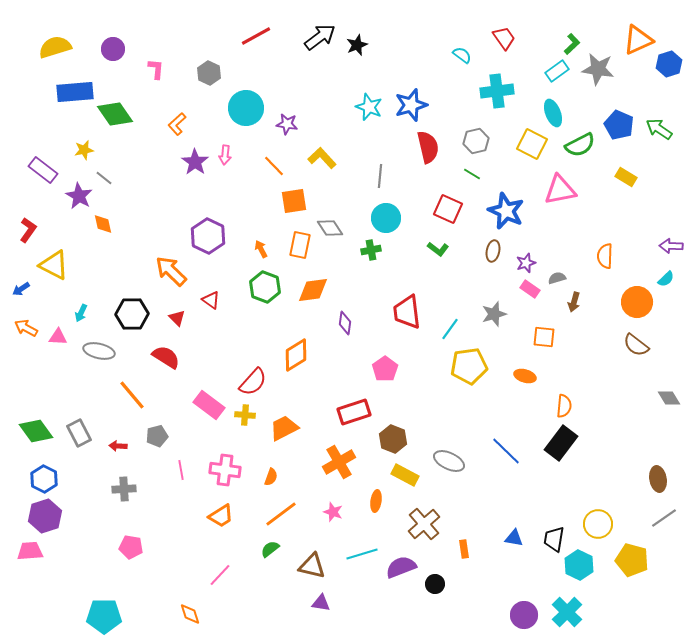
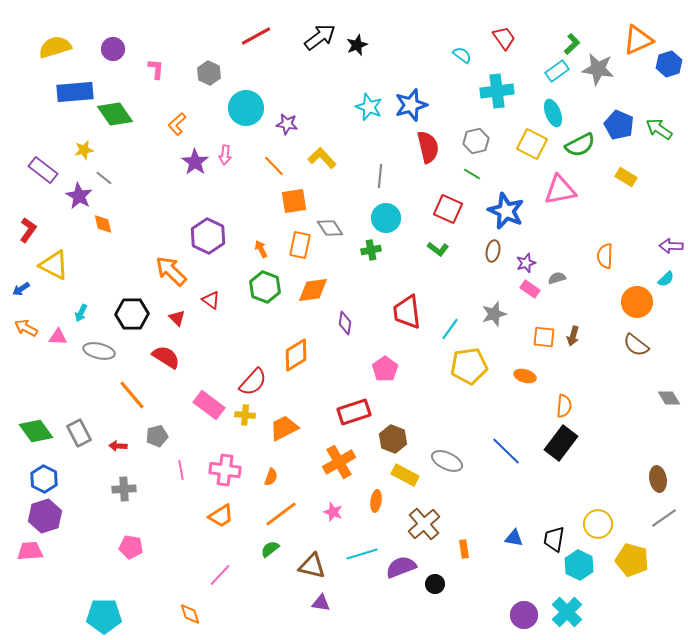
brown arrow at (574, 302): moved 1 px left, 34 px down
gray ellipse at (449, 461): moved 2 px left
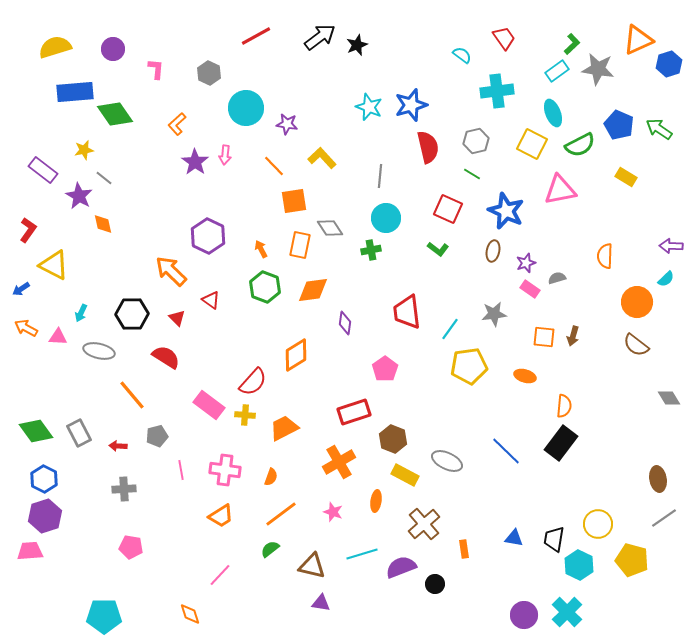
gray star at (494, 314): rotated 10 degrees clockwise
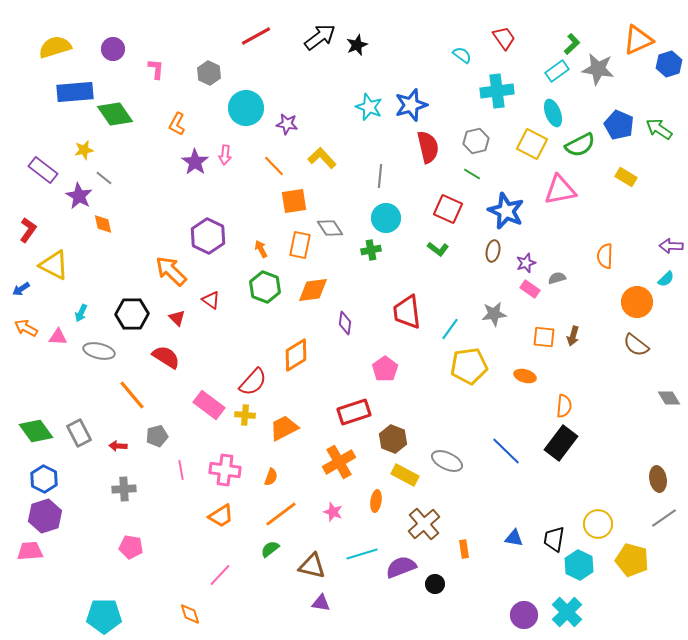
orange L-shape at (177, 124): rotated 20 degrees counterclockwise
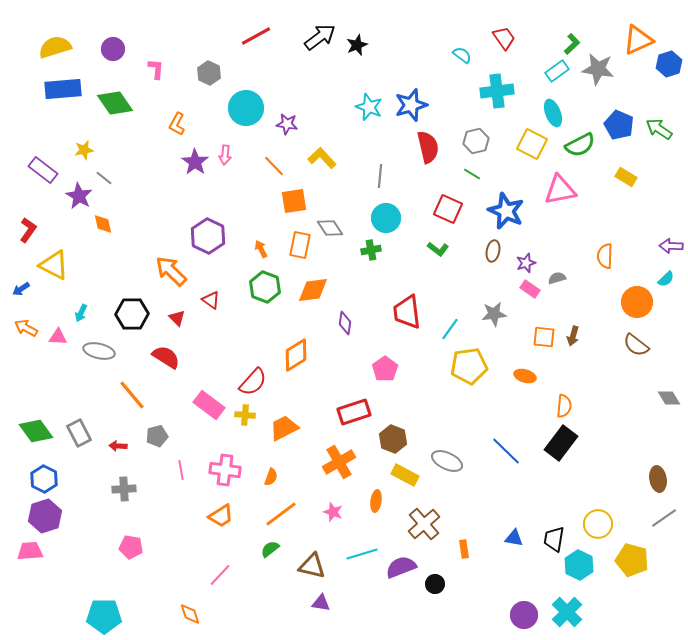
blue rectangle at (75, 92): moved 12 px left, 3 px up
green diamond at (115, 114): moved 11 px up
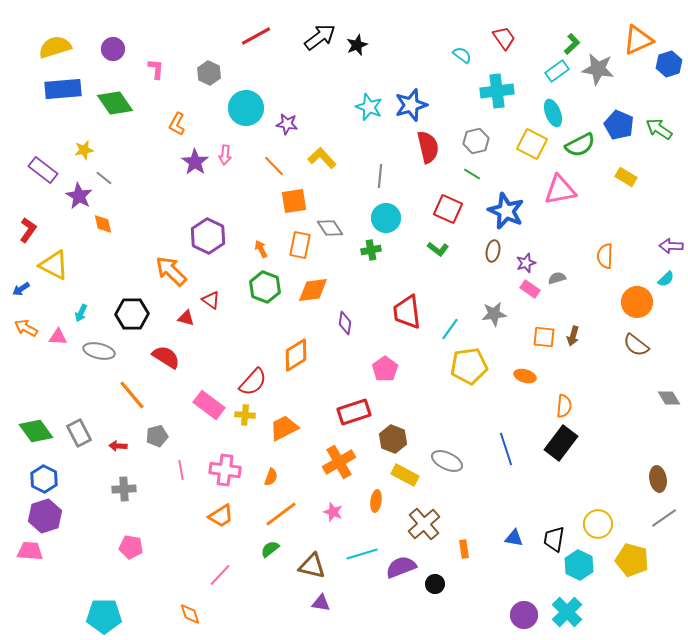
red triangle at (177, 318): moved 9 px right; rotated 30 degrees counterclockwise
blue line at (506, 451): moved 2 px up; rotated 28 degrees clockwise
pink trapezoid at (30, 551): rotated 8 degrees clockwise
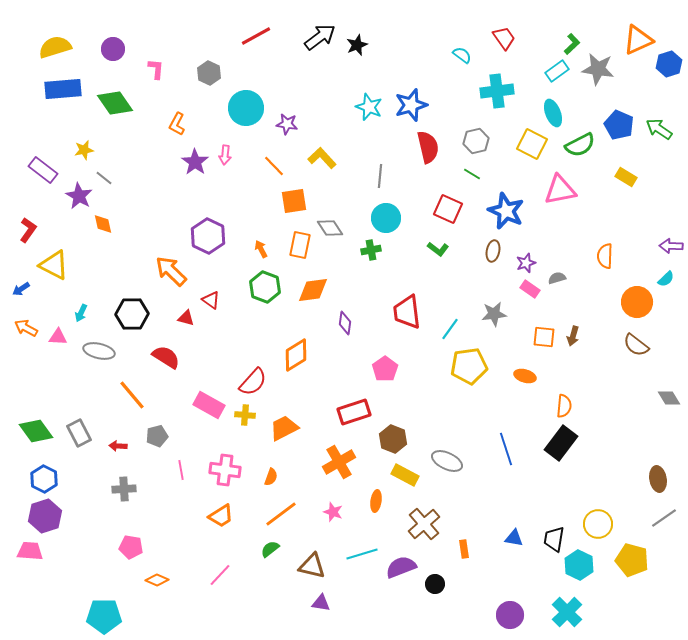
pink rectangle at (209, 405): rotated 8 degrees counterclockwise
orange diamond at (190, 614): moved 33 px left, 34 px up; rotated 50 degrees counterclockwise
purple circle at (524, 615): moved 14 px left
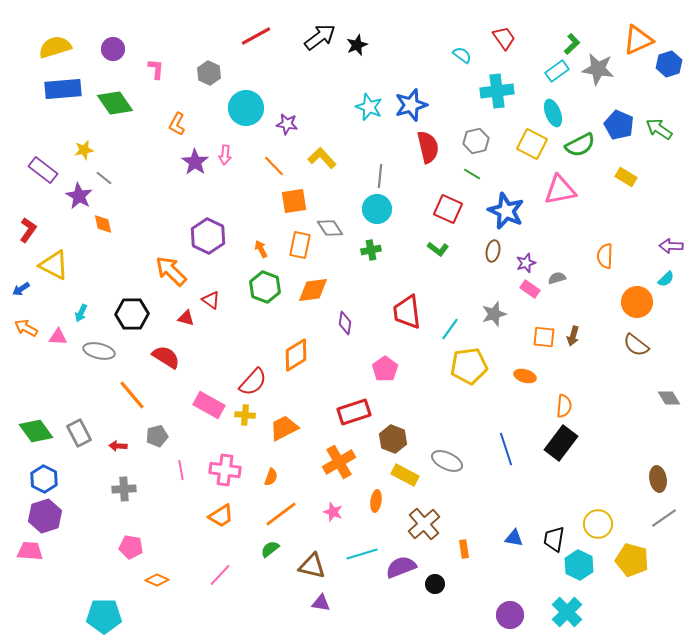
cyan circle at (386, 218): moved 9 px left, 9 px up
gray star at (494, 314): rotated 10 degrees counterclockwise
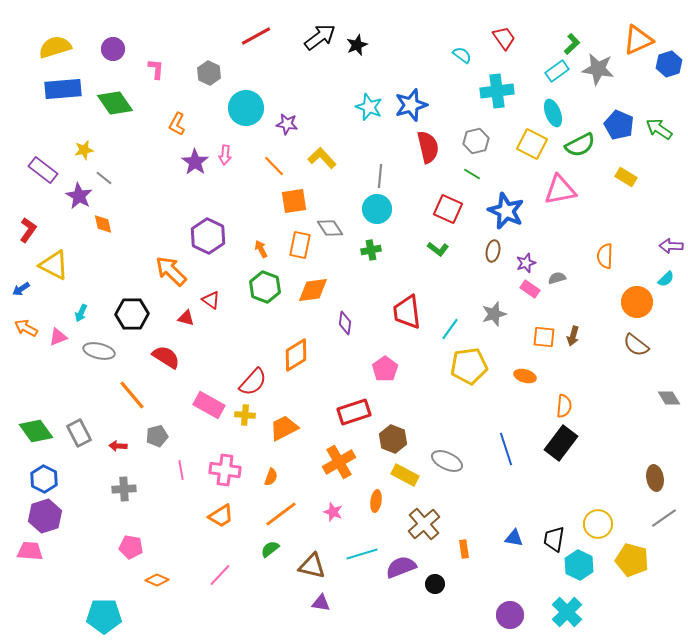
pink triangle at (58, 337): rotated 24 degrees counterclockwise
brown ellipse at (658, 479): moved 3 px left, 1 px up
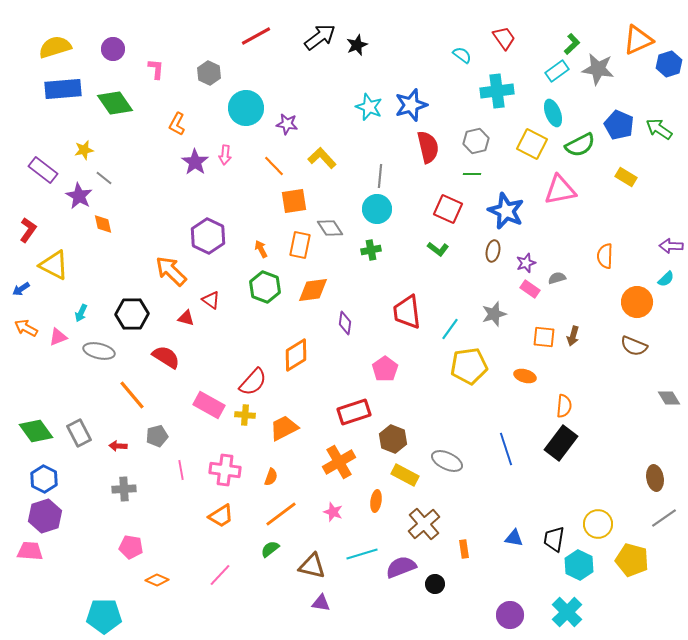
green line at (472, 174): rotated 30 degrees counterclockwise
brown semicircle at (636, 345): moved 2 px left, 1 px down; rotated 16 degrees counterclockwise
